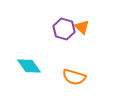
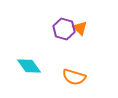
orange triangle: moved 2 px left, 1 px down
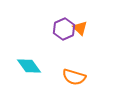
purple hexagon: rotated 20 degrees clockwise
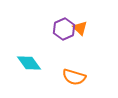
cyan diamond: moved 3 px up
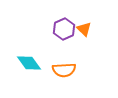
orange triangle: moved 4 px right, 1 px down
orange semicircle: moved 10 px left, 7 px up; rotated 20 degrees counterclockwise
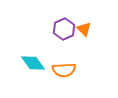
cyan diamond: moved 4 px right
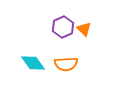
purple hexagon: moved 1 px left, 2 px up
orange semicircle: moved 2 px right, 6 px up
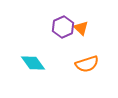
orange triangle: moved 3 px left, 1 px up
orange semicircle: moved 21 px right; rotated 15 degrees counterclockwise
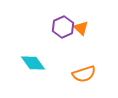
orange semicircle: moved 3 px left, 10 px down
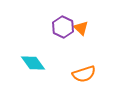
purple hexagon: rotated 10 degrees counterclockwise
